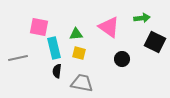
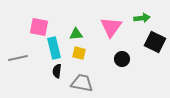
pink triangle: moved 2 px right; rotated 30 degrees clockwise
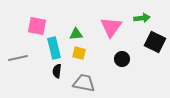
pink square: moved 2 px left, 1 px up
gray trapezoid: moved 2 px right
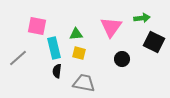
black square: moved 1 px left
gray line: rotated 30 degrees counterclockwise
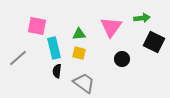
green triangle: moved 3 px right
gray trapezoid: rotated 25 degrees clockwise
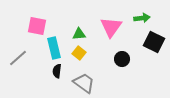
yellow square: rotated 24 degrees clockwise
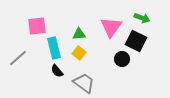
green arrow: rotated 28 degrees clockwise
pink square: rotated 18 degrees counterclockwise
black square: moved 18 px left, 1 px up
black semicircle: rotated 48 degrees counterclockwise
